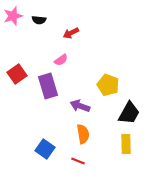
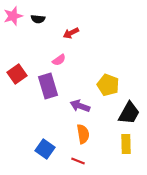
black semicircle: moved 1 px left, 1 px up
pink semicircle: moved 2 px left
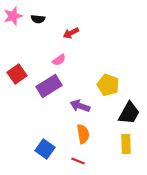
purple rectangle: moved 1 px right; rotated 75 degrees clockwise
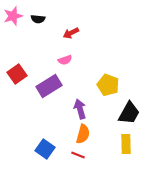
pink semicircle: moved 6 px right; rotated 16 degrees clockwise
purple arrow: moved 3 px down; rotated 54 degrees clockwise
orange semicircle: rotated 24 degrees clockwise
red line: moved 6 px up
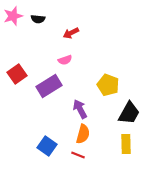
purple arrow: rotated 12 degrees counterclockwise
blue square: moved 2 px right, 3 px up
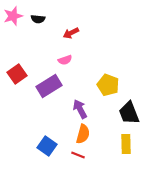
black trapezoid: rotated 130 degrees clockwise
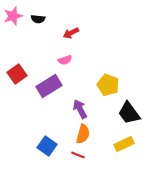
black trapezoid: rotated 15 degrees counterclockwise
yellow rectangle: moved 2 px left; rotated 66 degrees clockwise
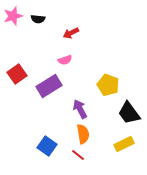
orange semicircle: rotated 24 degrees counterclockwise
red line: rotated 16 degrees clockwise
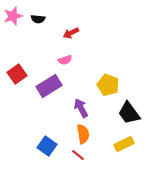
purple arrow: moved 1 px right, 1 px up
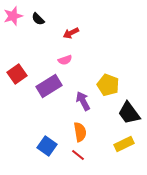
black semicircle: rotated 40 degrees clockwise
purple arrow: moved 2 px right, 7 px up
orange semicircle: moved 3 px left, 2 px up
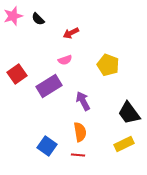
yellow pentagon: moved 20 px up
red line: rotated 32 degrees counterclockwise
